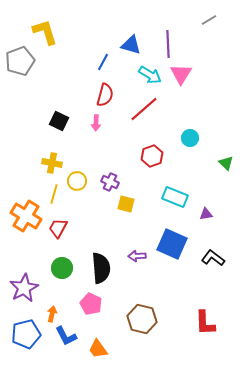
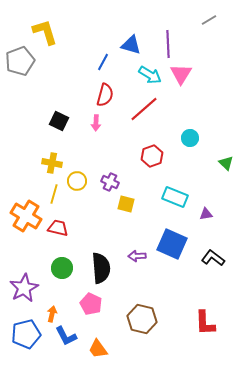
red trapezoid: rotated 75 degrees clockwise
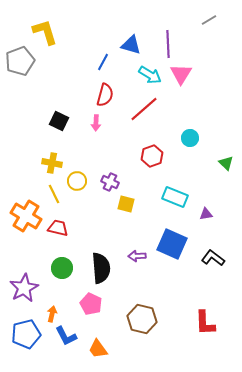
yellow line: rotated 42 degrees counterclockwise
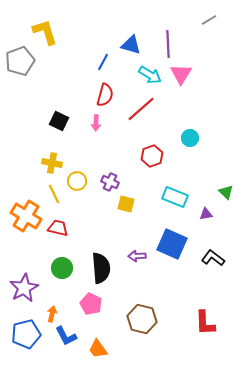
red line: moved 3 px left
green triangle: moved 29 px down
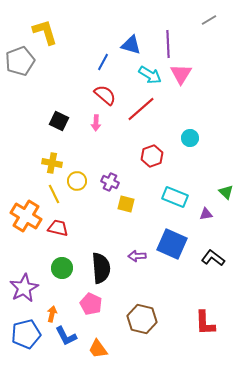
red semicircle: rotated 65 degrees counterclockwise
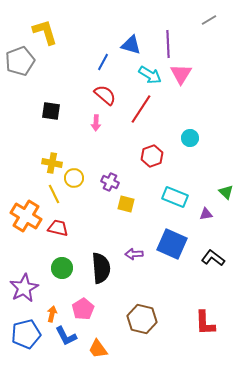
red line: rotated 16 degrees counterclockwise
black square: moved 8 px left, 10 px up; rotated 18 degrees counterclockwise
yellow circle: moved 3 px left, 3 px up
purple arrow: moved 3 px left, 2 px up
pink pentagon: moved 8 px left, 5 px down; rotated 15 degrees clockwise
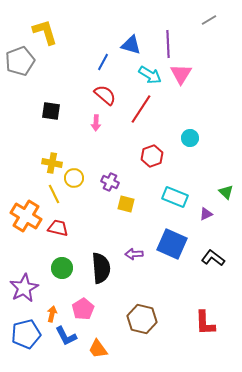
purple triangle: rotated 16 degrees counterclockwise
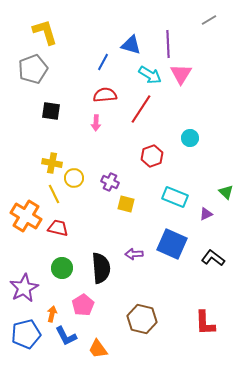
gray pentagon: moved 13 px right, 8 px down
red semicircle: rotated 45 degrees counterclockwise
pink pentagon: moved 4 px up
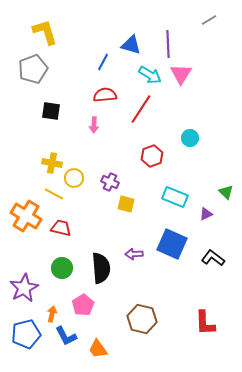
pink arrow: moved 2 px left, 2 px down
yellow line: rotated 36 degrees counterclockwise
red trapezoid: moved 3 px right
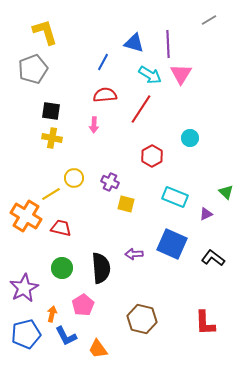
blue triangle: moved 3 px right, 2 px up
red hexagon: rotated 10 degrees counterclockwise
yellow cross: moved 25 px up
yellow line: moved 3 px left; rotated 60 degrees counterclockwise
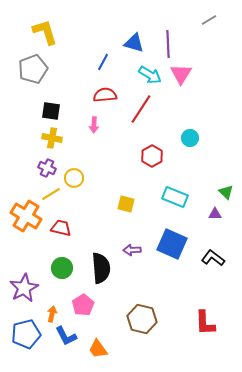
purple cross: moved 63 px left, 14 px up
purple triangle: moved 9 px right; rotated 24 degrees clockwise
purple arrow: moved 2 px left, 4 px up
